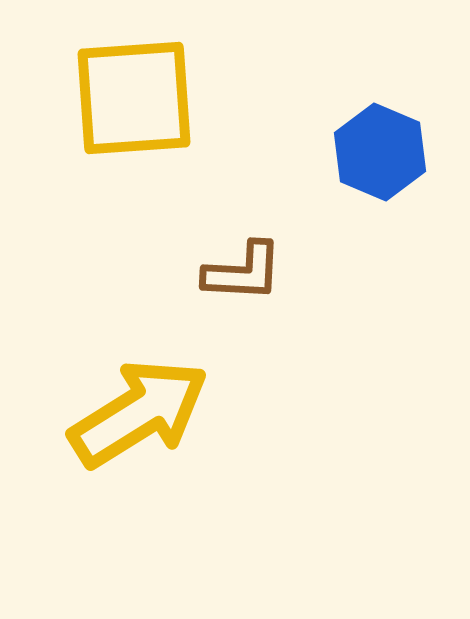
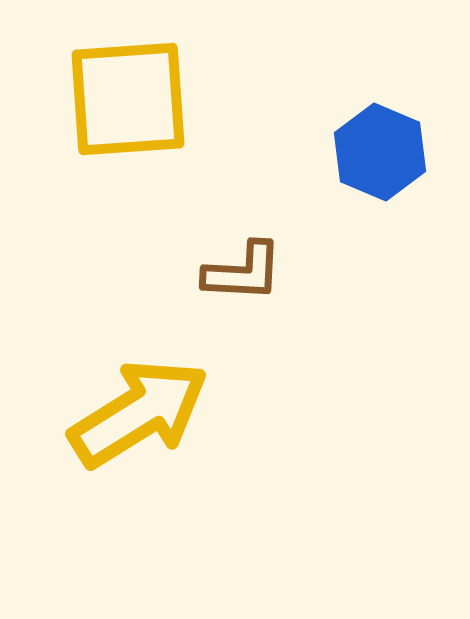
yellow square: moved 6 px left, 1 px down
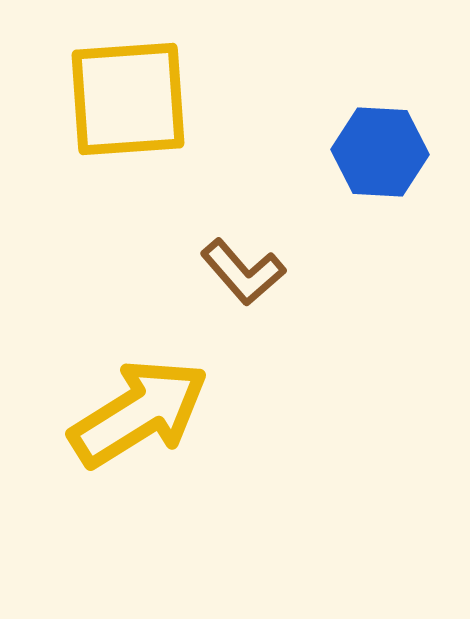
blue hexagon: rotated 20 degrees counterclockwise
brown L-shape: rotated 46 degrees clockwise
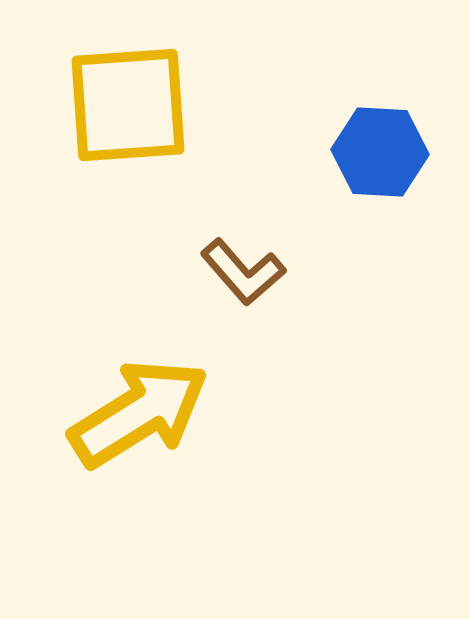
yellow square: moved 6 px down
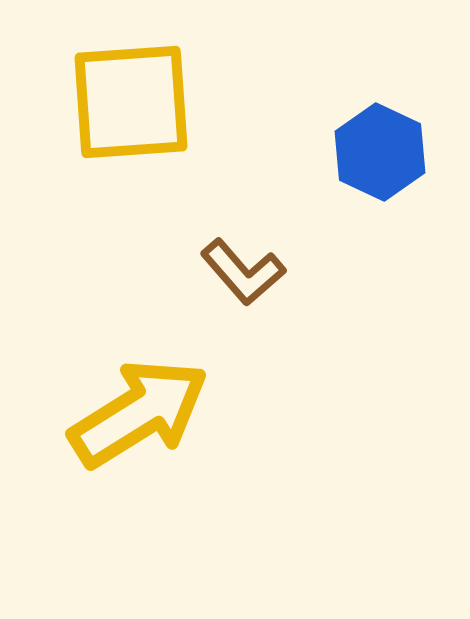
yellow square: moved 3 px right, 3 px up
blue hexagon: rotated 22 degrees clockwise
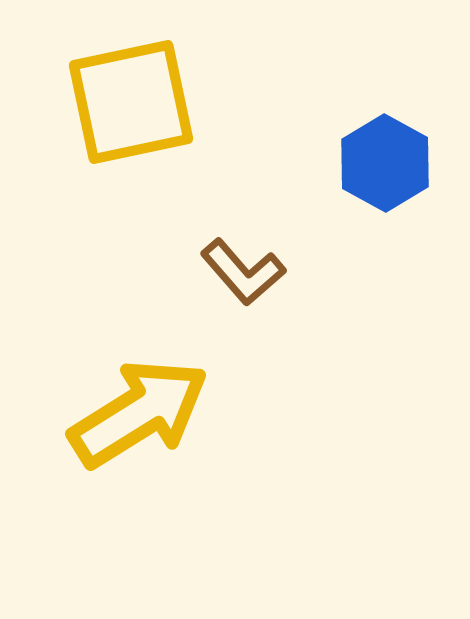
yellow square: rotated 8 degrees counterclockwise
blue hexagon: moved 5 px right, 11 px down; rotated 4 degrees clockwise
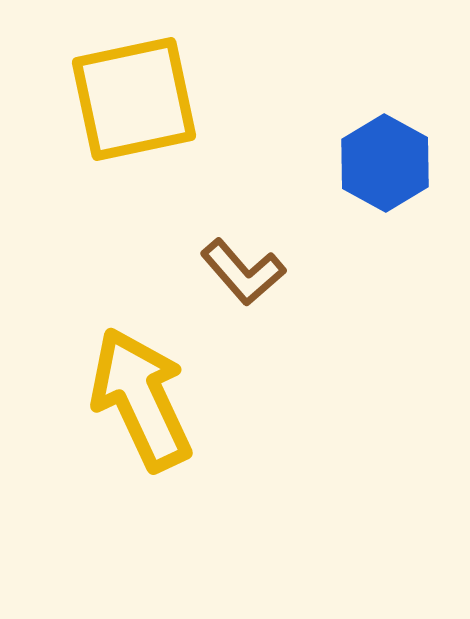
yellow square: moved 3 px right, 3 px up
yellow arrow: moved 2 px right, 14 px up; rotated 83 degrees counterclockwise
